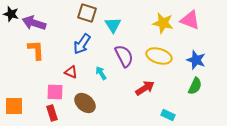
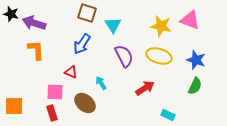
yellow star: moved 2 px left, 3 px down
cyan arrow: moved 10 px down
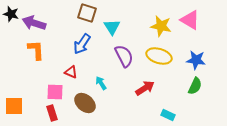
pink triangle: rotated 10 degrees clockwise
cyan triangle: moved 1 px left, 2 px down
blue star: rotated 12 degrees counterclockwise
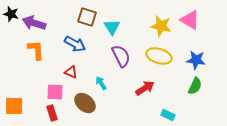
brown square: moved 4 px down
blue arrow: moved 7 px left; rotated 95 degrees counterclockwise
purple semicircle: moved 3 px left
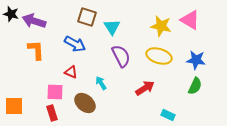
purple arrow: moved 2 px up
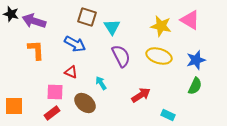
blue star: rotated 24 degrees counterclockwise
red arrow: moved 4 px left, 7 px down
red rectangle: rotated 70 degrees clockwise
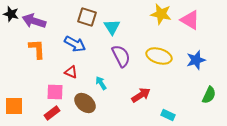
yellow star: moved 12 px up
orange L-shape: moved 1 px right, 1 px up
green semicircle: moved 14 px right, 9 px down
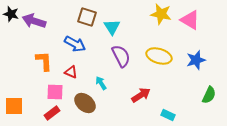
orange L-shape: moved 7 px right, 12 px down
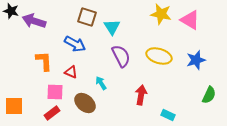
black star: moved 3 px up
red arrow: rotated 48 degrees counterclockwise
